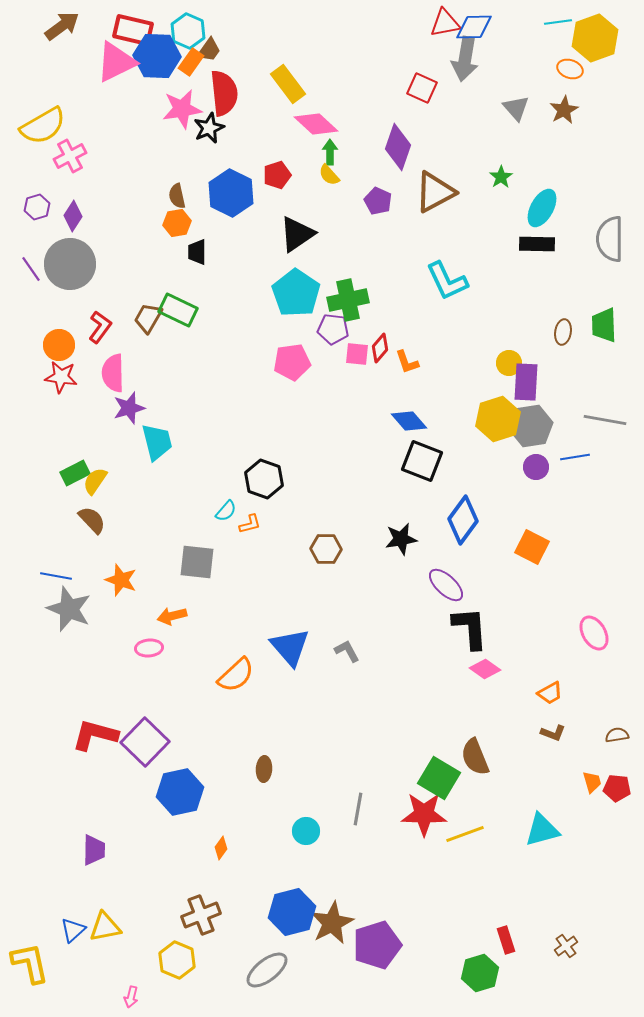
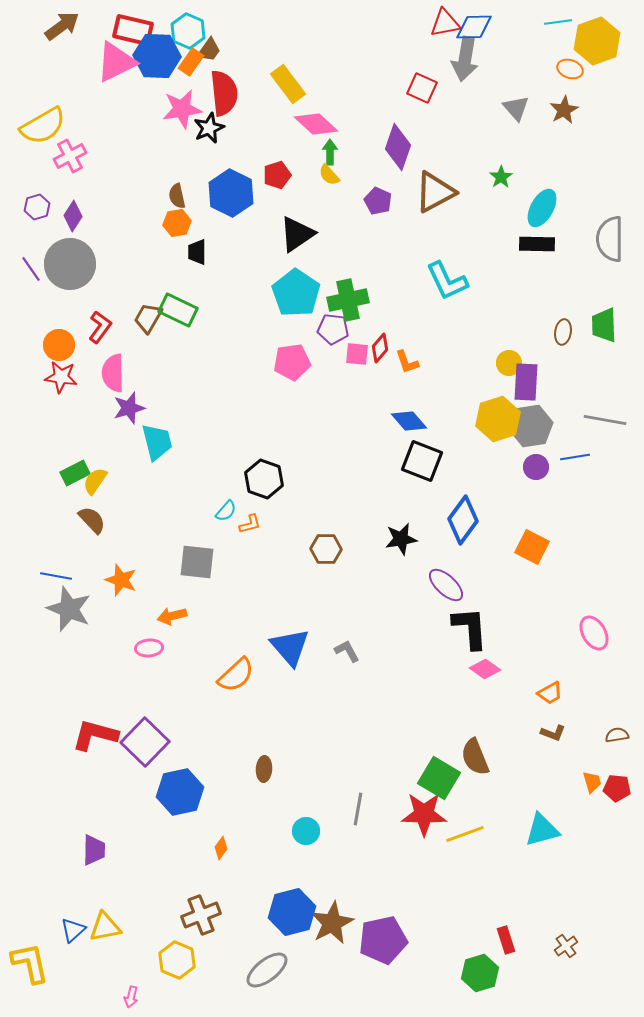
yellow hexagon at (595, 38): moved 2 px right, 3 px down
purple pentagon at (377, 945): moved 6 px right, 5 px up; rotated 6 degrees clockwise
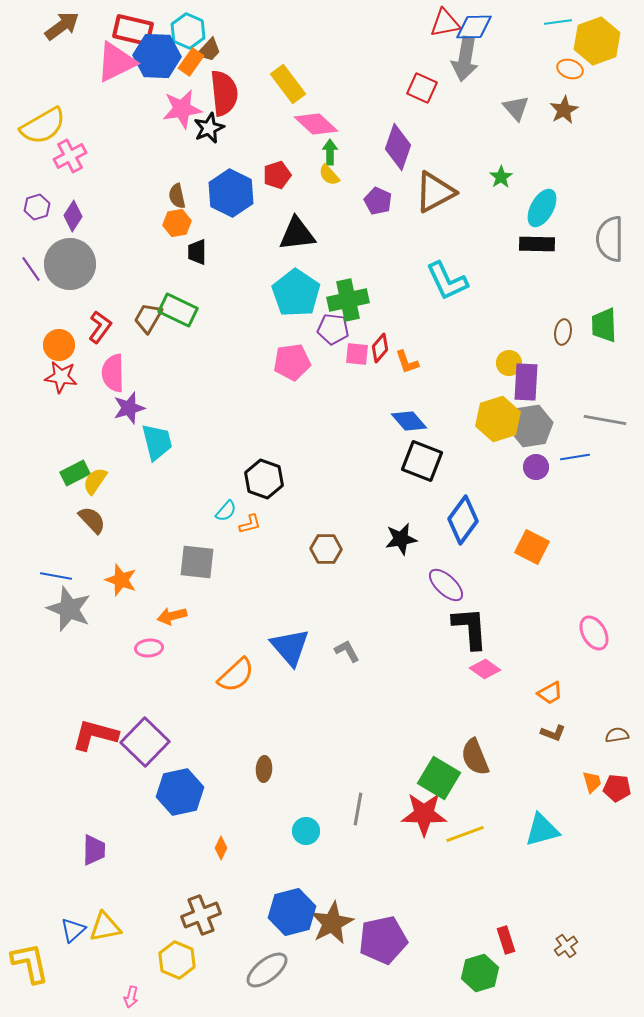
brown trapezoid at (209, 50): rotated 8 degrees clockwise
black triangle at (297, 234): rotated 27 degrees clockwise
orange diamond at (221, 848): rotated 10 degrees counterclockwise
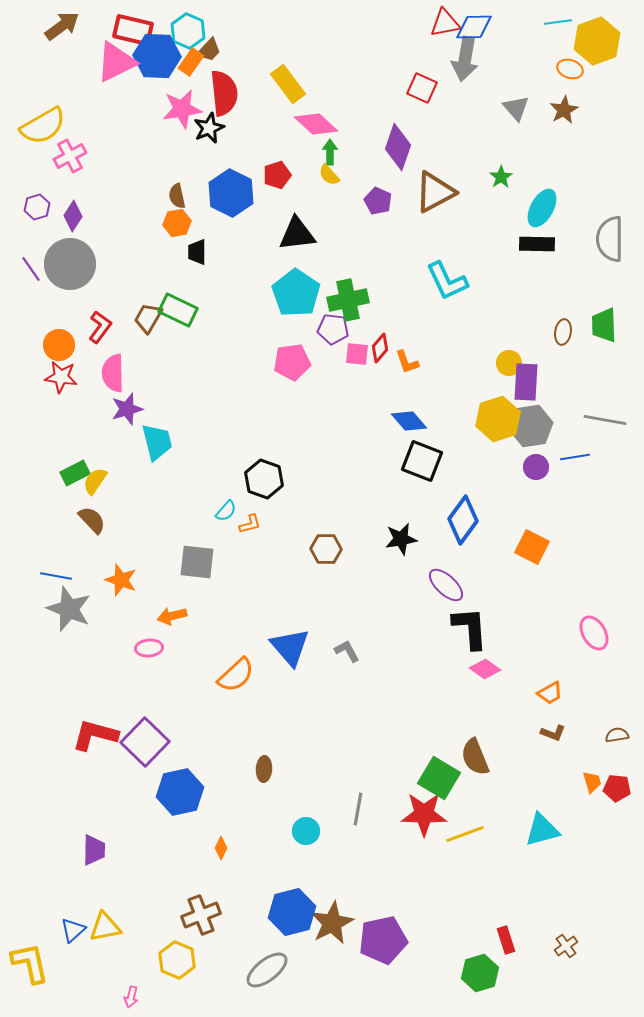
purple star at (129, 408): moved 2 px left, 1 px down
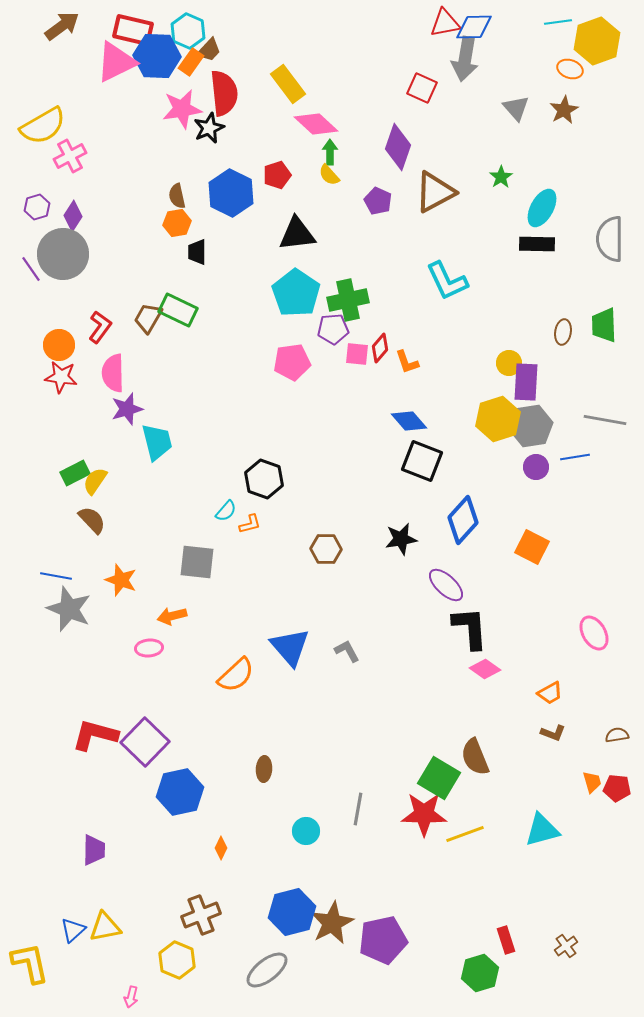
gray circle at (70, 264): moved 7 px left, 10 px up
purple pentagon at (333, 329): rotated 12 degrees counterclockwise
blue diamond at (463, 520): rotated 6 degrees clockwise
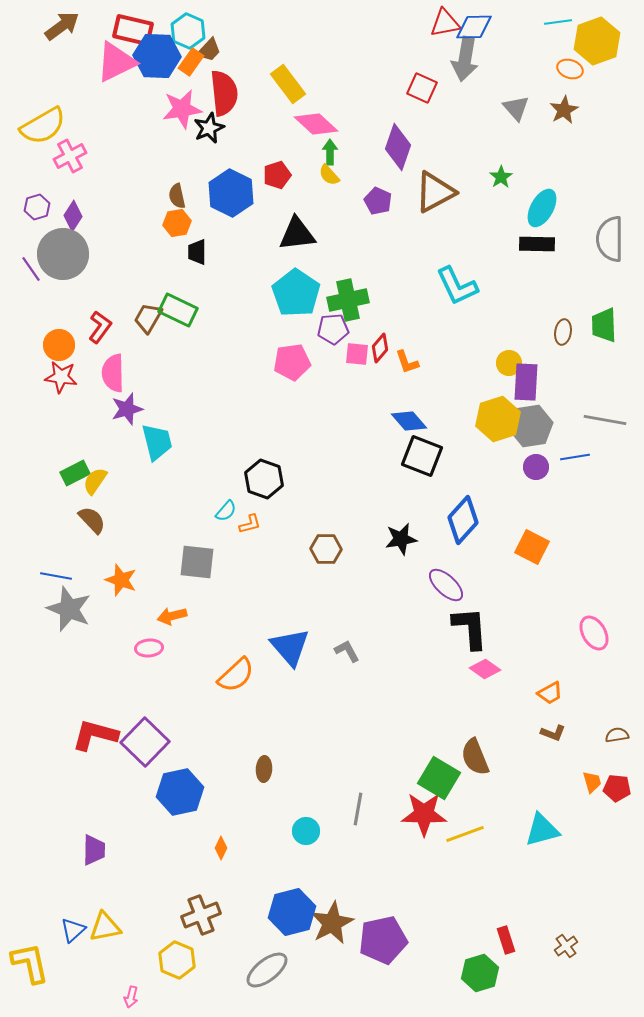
cyan L-shape at (447, 281): moved 10 px right, 5 px down
black square at (422, 461): moved 5 px up
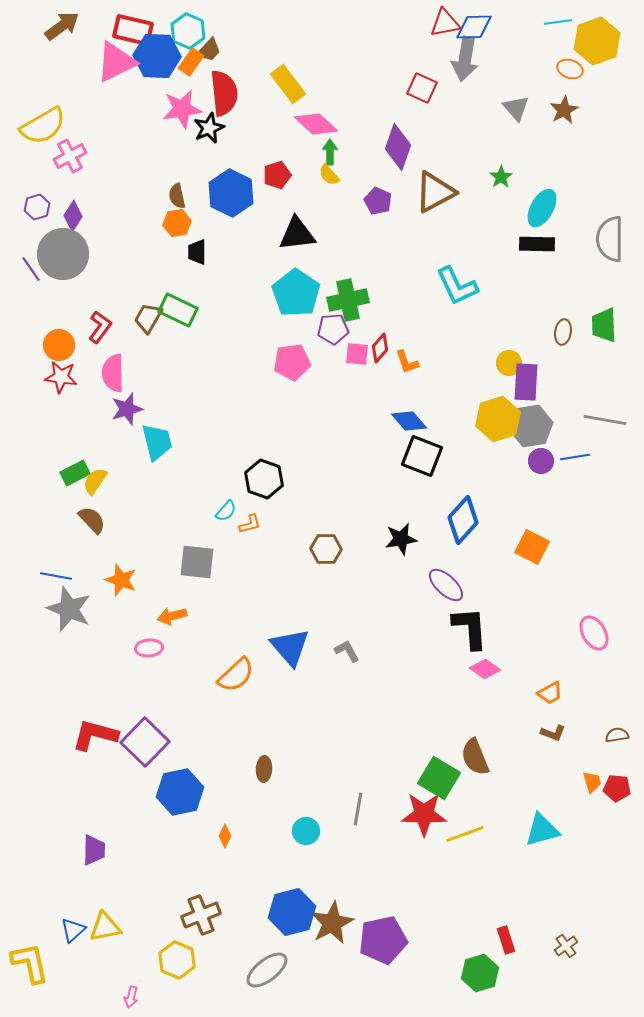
purple circle at (536, 467): moved 5 px right, 6 px up
orange diamond at (221, 848): moved 4 px right, 12 px up
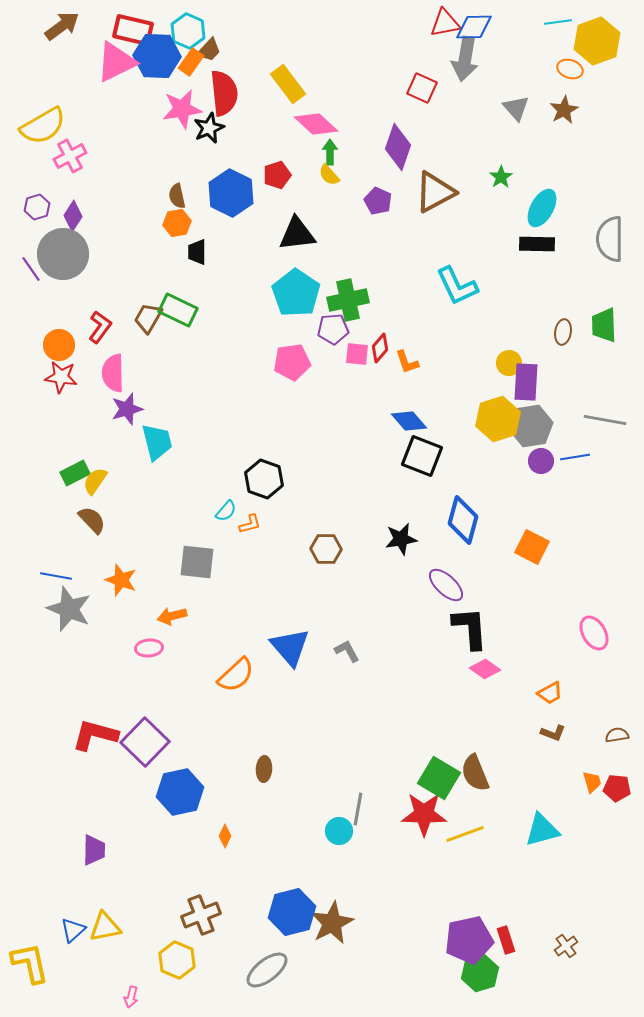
blue diamond at (463, 520): rotated 27 degrees counterclockwise
brown semicircle at (475, 757): moved 16 px down
cyan circle at (306, 831): moved 33 px right
purple pentagon at (383, 940): moved 86 px right
